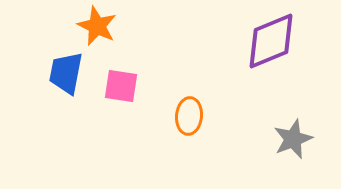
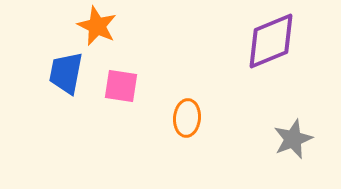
orange ellipse: moved 2 px left, 2 px down
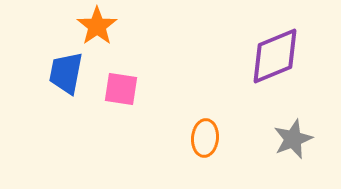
orange star: rotated 12 degrees clockwise
purple diamond: moved 4 px right, 15 px down
pink square: moved 3 px down
orange ellipse: moved 18 px right, 20 px down
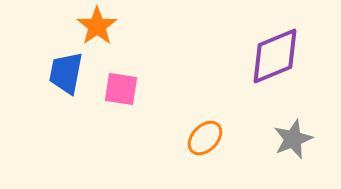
orange ellipse: rotated 39 degrees clockwise
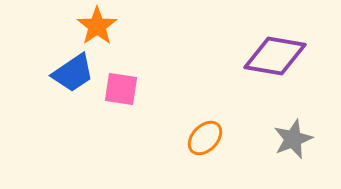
purple diamond: rotated 32 degrees clockwise
blue trapezoid: moved 7 px right; rotated 135 degrees counterclockwise
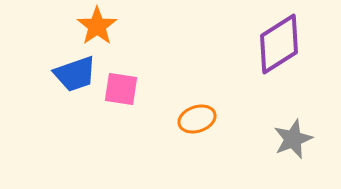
purple diamond: moved 4 px right, 12 px up; rotated 42 degrees counterclockwise
blue trapezoid: moved 2 px right, 1 px down; rotated 15 degrees clockwise
orange ellipse: moved 8 px left, 19 px up; rotated 27 degrees clockwise
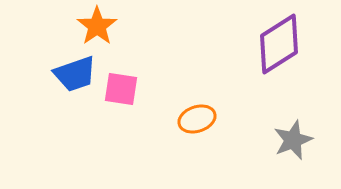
gray star: moved 1 px down
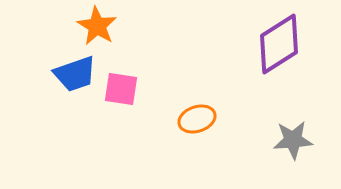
orange star: rotated 6 degrees counterclockwise
gray star: rotated 18 degrees clockwise
